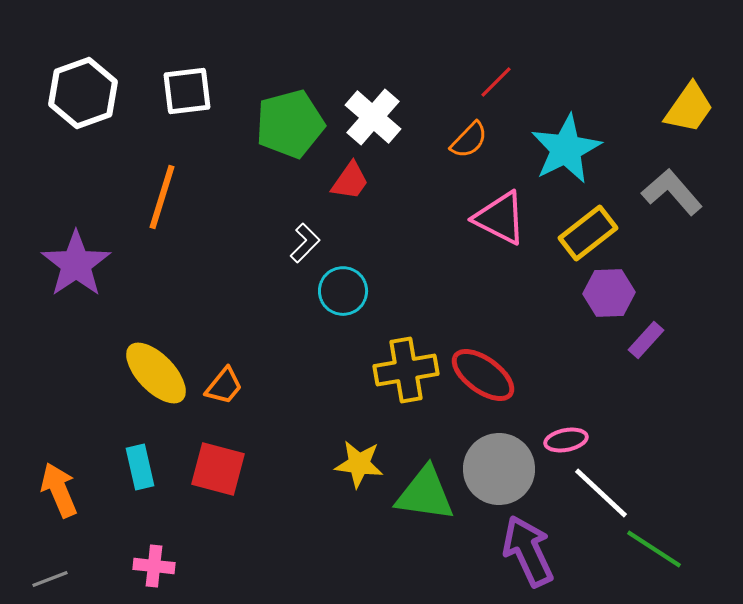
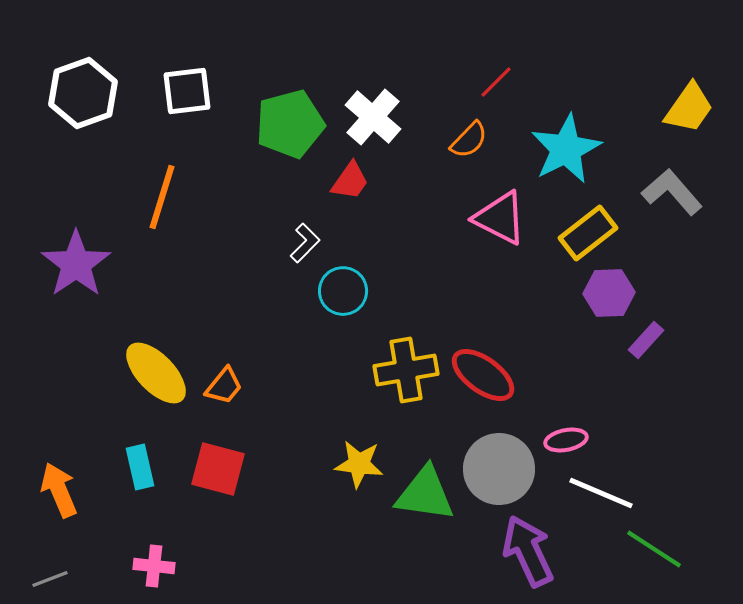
white line: rotated 20 degrees counterclockwise
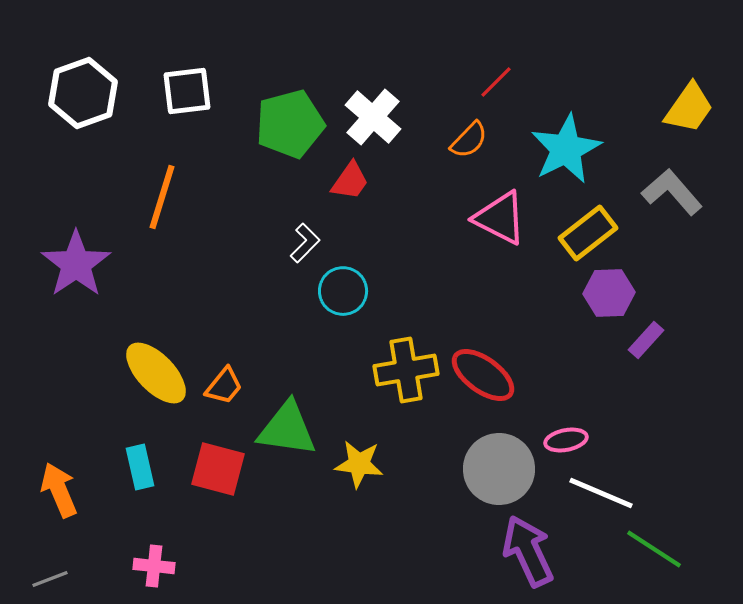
green triangle: moved 138 px left, 65 px up
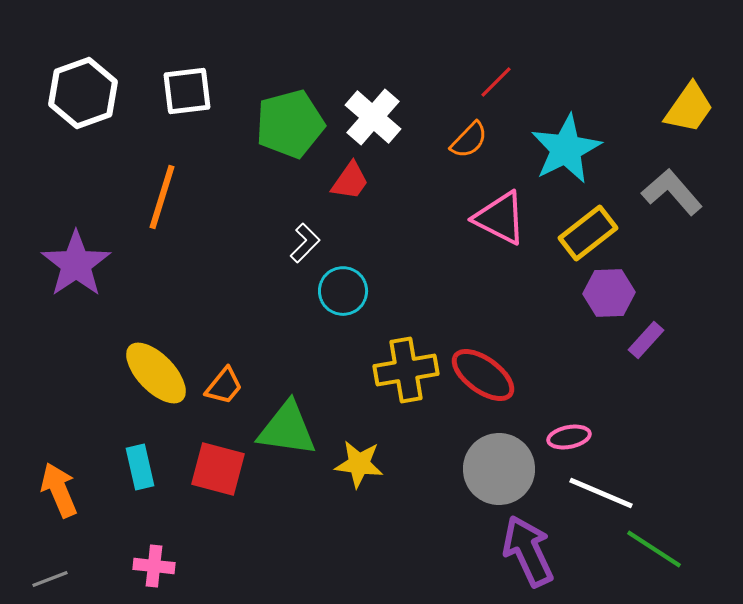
pink ellipse: moved 3 px right, 3 px up
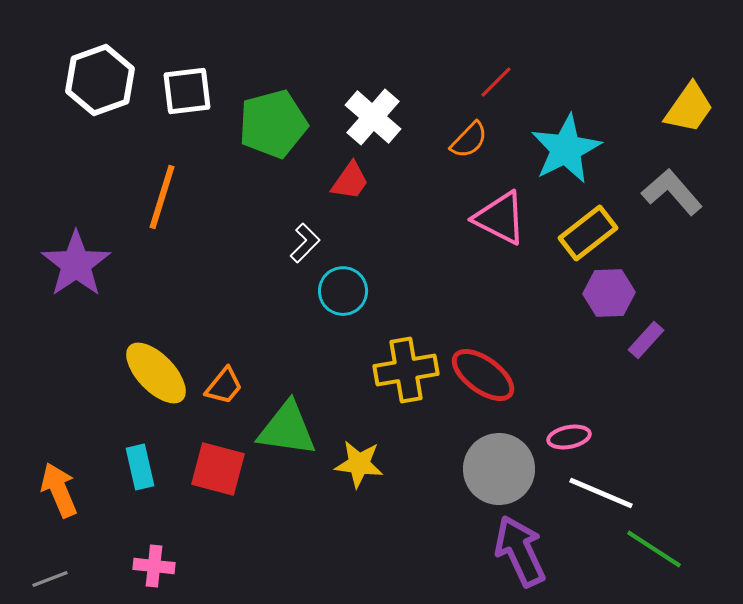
white hexagon: moved 17 px right, 13 px up
green pentagon: moved 17 px left
purple arrow: moved 8 px left
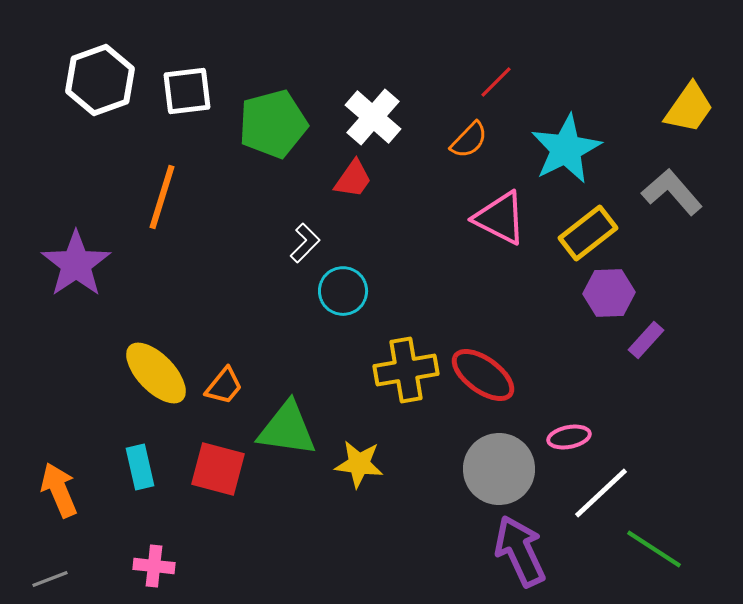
red trapezoid: moved 3 px right, 2 px up
white line: rotated 66 degrees counterclockwise
